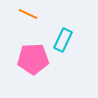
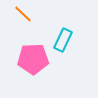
orange line: moved 5 px left; rotated 18 degrees clockwise
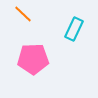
cyan rectangle: moved 11 px right, 11 px up
